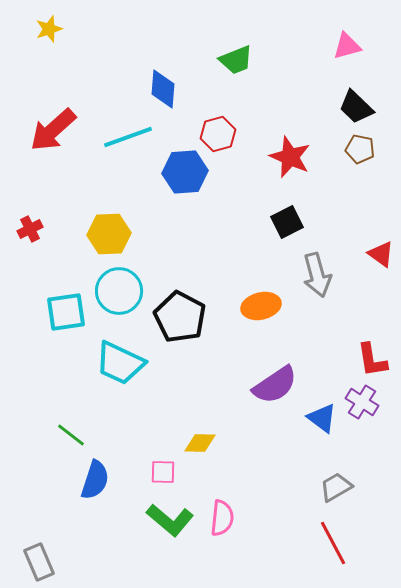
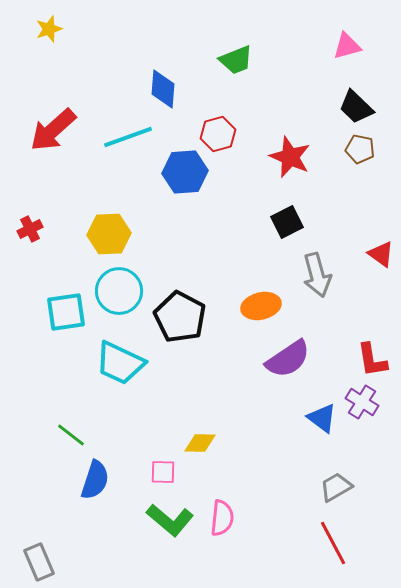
purple semicircle: moved 13 px right, 26 px up
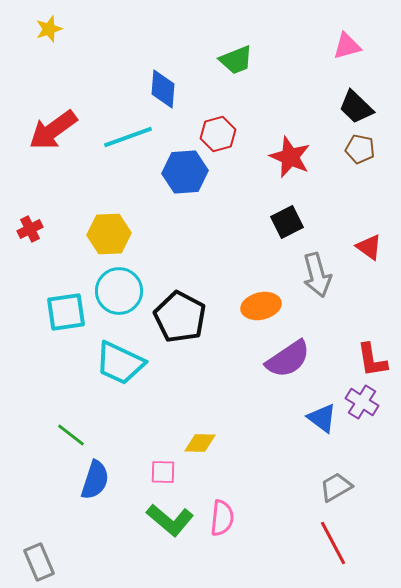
red arrow: rotated 6 degrees clockwise
red triangle: moved 12 px left, 7 px up
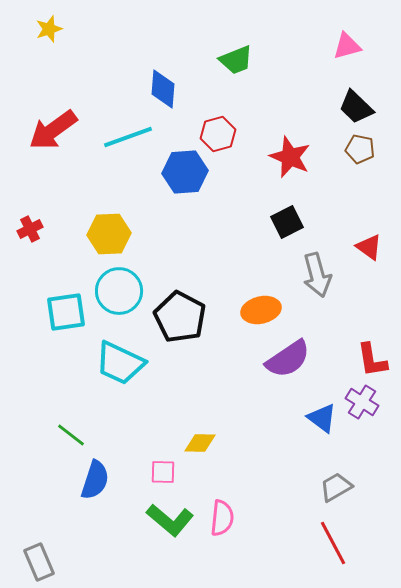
orange ellipse: moved 4 px down
